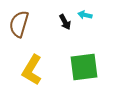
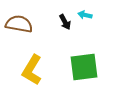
brown semicircle: rotated 84 degrees clockwise
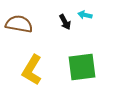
green square: moved 2 px left
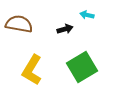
cyan arrow: moved 2 px right
black arrow: moved 7 px down; rotated 77 degrees counterclockwise
green square: rotated 24 degrees counterclockwise
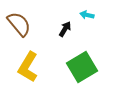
brown semicircle: rotated 40 degrees clockwise
black arrow: rotated 42 degrees counterclockwise
yellow L-shape: moved 4 px left, 3 px up
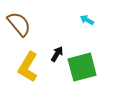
cyan arrow: moved 5 px down; rotated 16 degrees clockwise
black arrow: moved 8 px left, 25 px down
green square: rotated 16 degrees clockwise
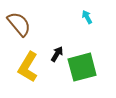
cyan arrow: moved 3 px up; rotated 32 degrees clockwise
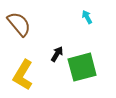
yellow L-shape: moved 5 px left, 8 px down
